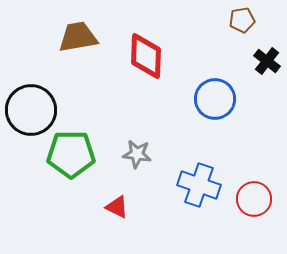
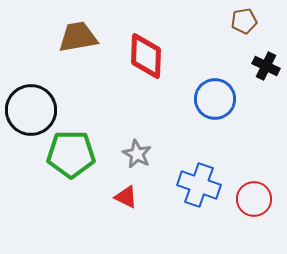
brown pentagon: moved 2 px right, 1 px down
black cross: moved 1 px left, 5 px down; rotated 12 degrees counterclockwise
gray star: rotated 20 degrees clockwise
red triangle: moved 9 px right, 10 px up
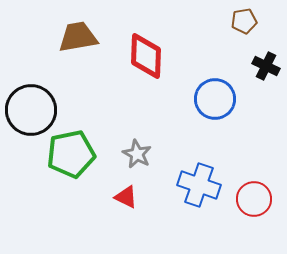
green pentagon: rotated 12 degrees counterclockwise
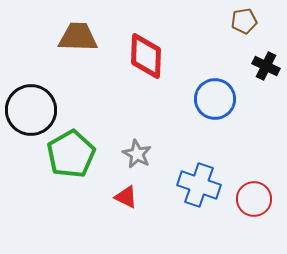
brown trapezoid: rotated 12 degrees clockwise
green pentagon: rotated 18 degrees counterclockwise
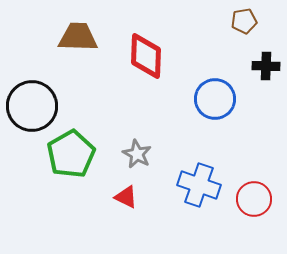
black cross: rotated 24 degrees counterclockwise
black circle: moved 1 px right, 4 px up
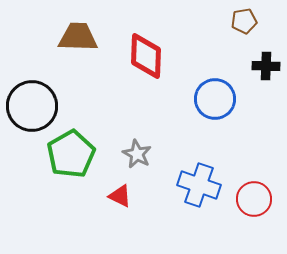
red triangle: moved 6 px left, 1 px up
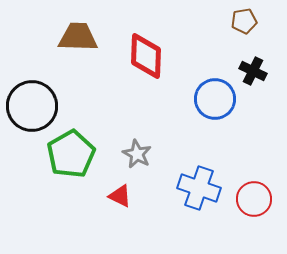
black cross: moved 13 px left, 5 px down; rotated 24 degrees clockwise
blue cross: moved 3 px down
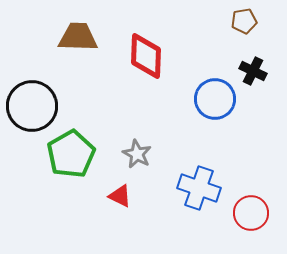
red circle: moved 3 px left, 14 px down
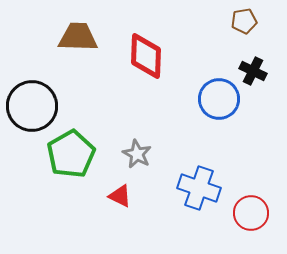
blue circle: moved 4 px right
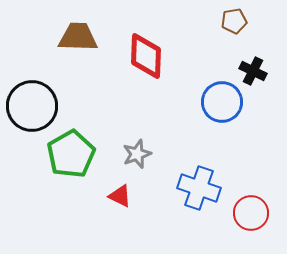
brown pentagon: moved 10 px left
blue circle: moved 3 px right, 3 px down
gray star: rotated 24 degrees clockwise
